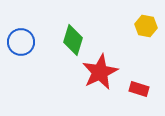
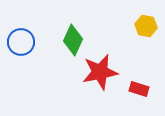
green diamond: rotated 8 degrees clockwise
red star: rotated 15 degrees clockwise
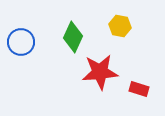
yellow hexagon: moved 26 px left
green diamond: moved 3 px up
red star: rotated 6 degrees clockwise
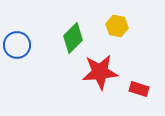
yellow hexagon: moved 3 px left
green diamond: moved 1 px down; rotated 20 degrees clockwise
blue circle: moved 4 px left, 3 px down
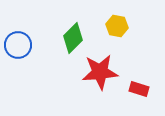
blue circle: moved 1 px right
